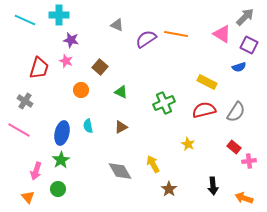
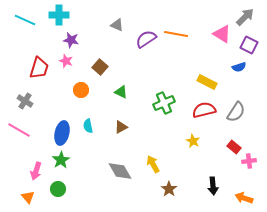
yellow star: moved 5 px right, 3 px up
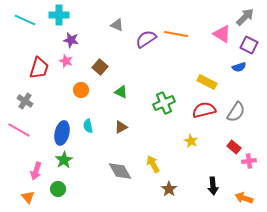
yellow star: moved 2 px left
green star: moved 3 px right
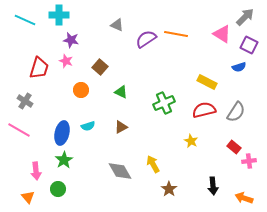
cyan semicircle: rotated 96 degrees counterclockwise
pink arrow: rotated 24 degrees counterclockwise
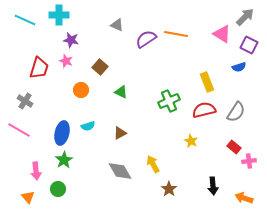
yellow rectangle: rotated 42 degrees clockwise
green cross: moved 5 px right, 2 px up
brown triangle: moved 1 px left, 6 px down
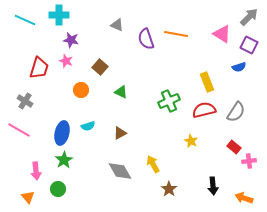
gray arrow: moved 4 px right
purple semicircle: rotated 75 degrees counterclockwise
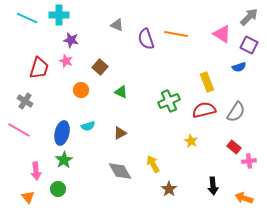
cyan line: moved 2 px right, 2 px up
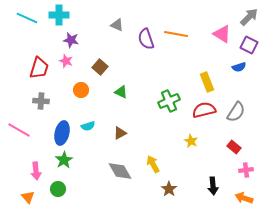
gray cross: moved 16 px right; rotated 28 degrees counterclockwise
pink cross: moved 3 px left, 9 px down
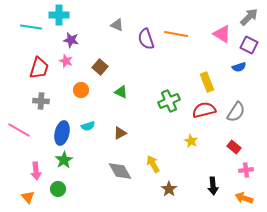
cyan line: moved 4 px right, 9 px down; rotated 15 degrees counterclockwise
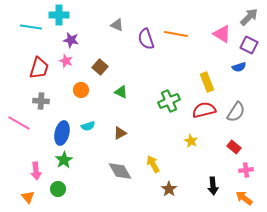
pink line: moved 7 px up
orange arrow: rotated 18 degrees clockwise
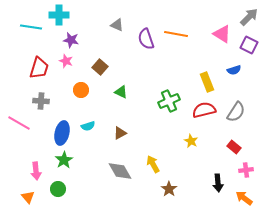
blue semicircle: moved 5 px left, 3 px down
black arrow: moved 5 px right, 3 px up
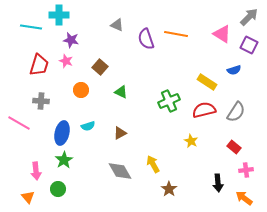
red trapezoid: moved 3 px up
yellow rectangle: rotated 36 degrees counterclockwise
